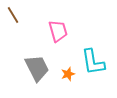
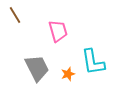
brown line: moved 2 px right
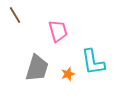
gray trapezoid: rotated 44 degrees clockwise
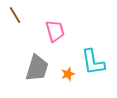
pink trapezoid: moved 3 px left
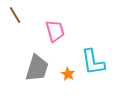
orange star: rotated 24 degrees counterclockwise
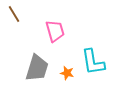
brown line: moved 1 px left, 1 px up
orange star: moved 1 px left, 1 px up; rotated 16 degrees counterclockwise
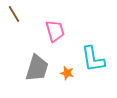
cyan L-shape: moved 3 px up
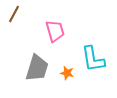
brown line: rotated 60 degrees clockwise
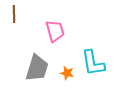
brown line: rotated 30 degrees counterclockwise
cyan L-shape: moved 4 px down
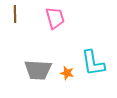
brown line: moved 1 px right
pink trapezoid: moved 13 px up
gray trapezoid: moved 1 px right, 2 px down; rotated 76 degrees clockwise
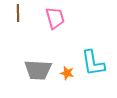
brown line: moved 3 px right, 1 px up
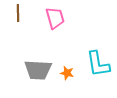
cyan L-shape: moved 5 px right, 1 px down
